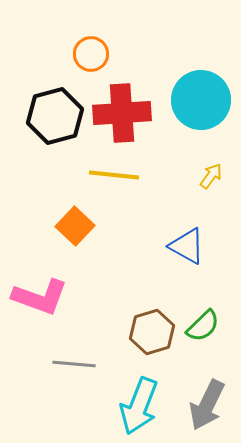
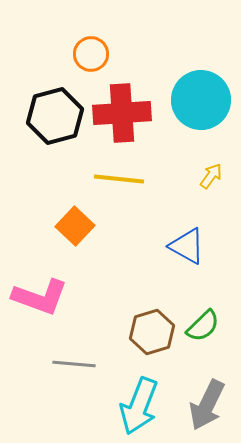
yellow line: moved 5 px right, 4 px down
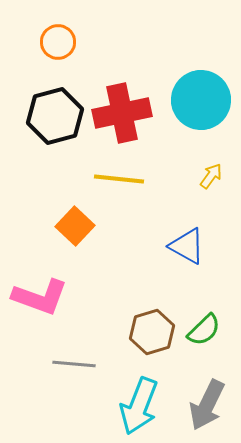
orange circle: moved 33 px left, 12 px up
red cross: rotated 8 degrees counterclockwise
green semicircle: moved 1 px right, 4 px down
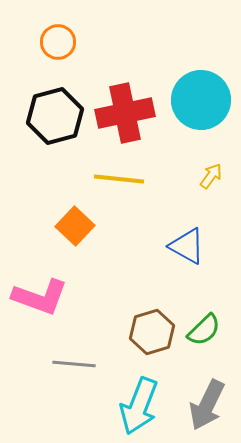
red cross: moved 3 px right
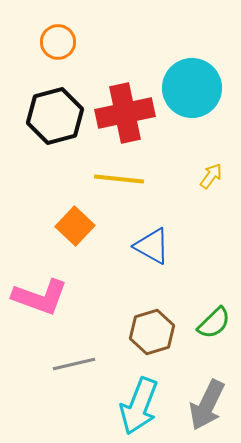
cyan circle: moved 9 px left, 12 px up
blue triangle: moved 35 px left
green semicircle: moved 10 px right, 7 px up
gray line: rotated 18 degrees counterclockwise
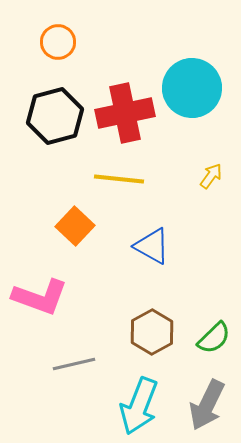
green semicircle: moved 15 px down
brown hexagon: rotated 12 degrees counterclockwise
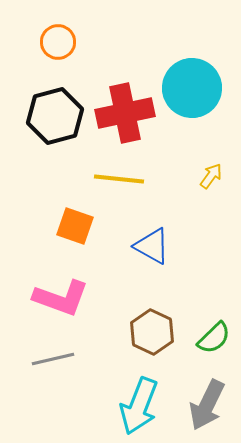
orange square: rotated 24 degrees counterclockwise
pink L-shape: moved 21 px right, 1 px down
brown hexagon: rotated 6 degrees counterclockwise
gray line: moved 21 px left, 5 px up
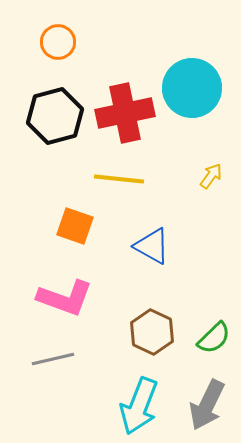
pink L-shape: moved 4 px right
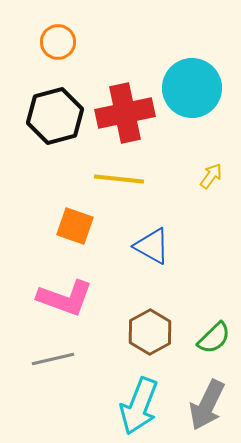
brown hexagon: moved 2 px left; rotated 6 degrees clockwise
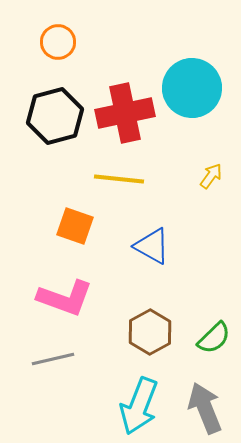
gray arrow: moved 2 px left, 3 px down; rotated 132 degrees clockwise
